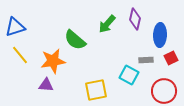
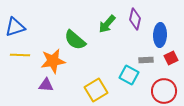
yellow line: rotated 48 degrees counterclockwise
yellow square: rotated 20 degrees counterclockwise
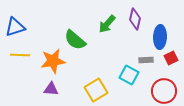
blue ellipse: moved 2 px down
purple triangle: moved 5 px right, 4 px down
